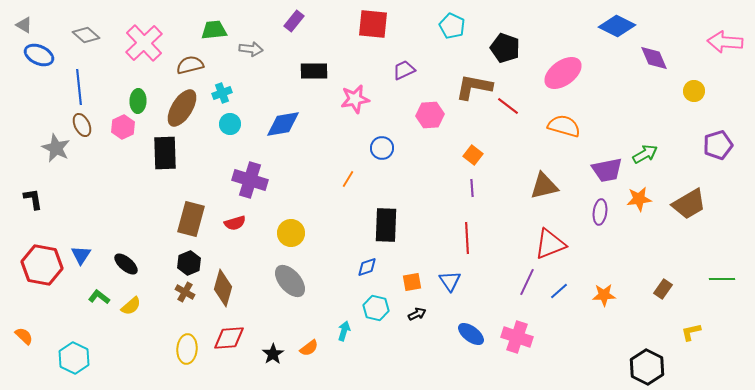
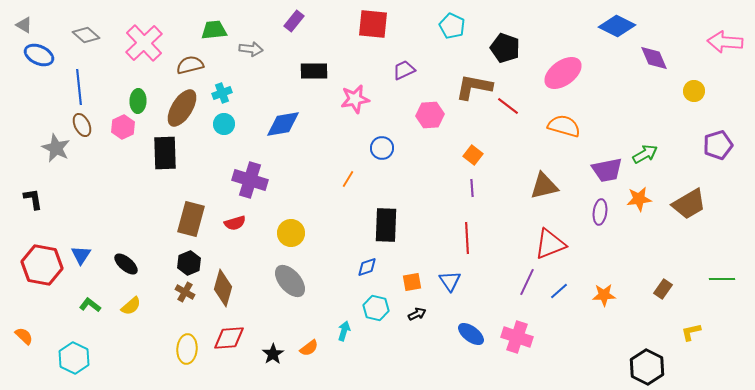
cyan circle at (230, 124): moved 6 px left
green L-shape at (99, 297): moved 9 px left, 8 px down
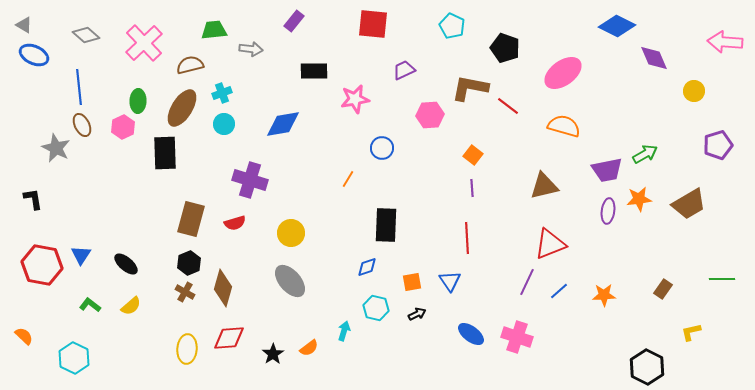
blue ellipse at (39, 55): moved 5 px left
brown L-shape at (474, 87): moved 4 px left, 1 px down
purple ellipse at (600, 212): moved 8 px right, 1 px up
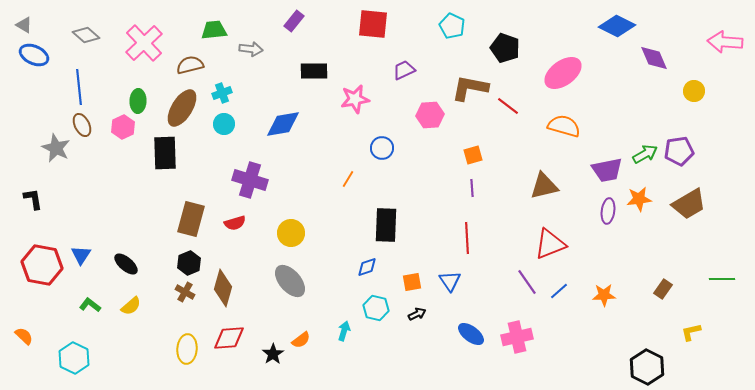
purple pentagon at (718, 145): moved 39 px left, 6 px down; rotated 8 degrees clockwise
orange square at (473, 155): rotated 36 degrees clockwise
purple line at (527, 282): rotated 60 degrees counterclockwise
pink cross at (517, 337): rotated 32 degrees counterclockwise
orange semicircle at (309, 348): moved 8 px left, 8 px up
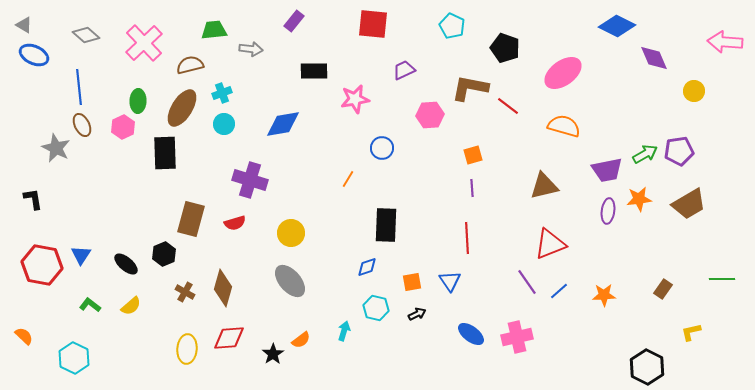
black hexagon at (189, 263): moved 25 px left, 9 px up
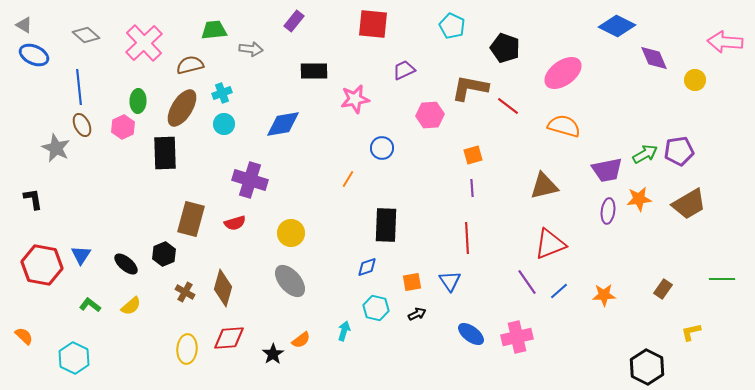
yellow circle at (694, 91): moved 1 px right, 11 px up
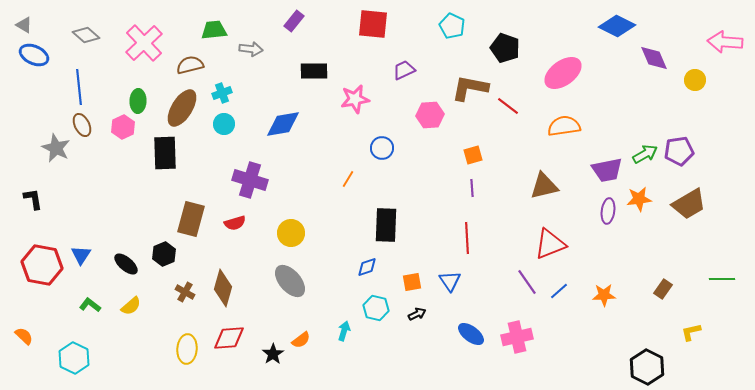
orange semicircle at (564, 126): rotated 24 degrees counterclockwise
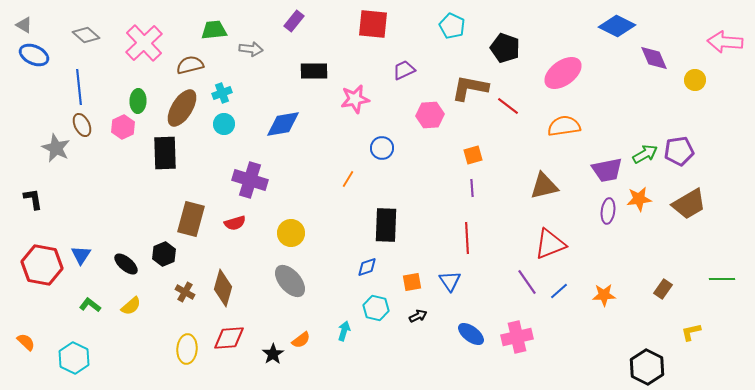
black arrow at (417, 314): moved 1 px right, 2 px down
orange semicircle at (24, 336): moved 2 px right, 6 px down
